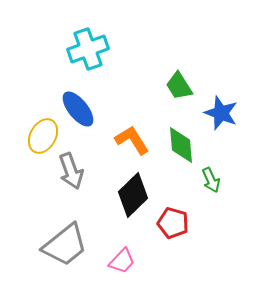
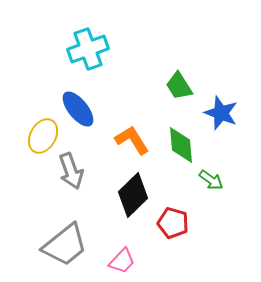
green arrow: rotated 30 degrees counterclockwise
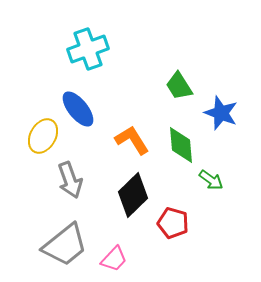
gray arrow: moved 1 px left, 9 px down
pink trapezoid: moved 8 px left, 2 px up
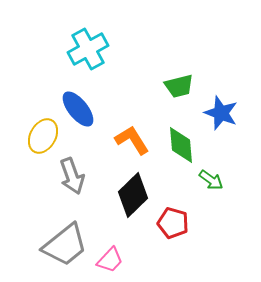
cyan cross: rotated 9 degrees counterclockwise
green trapezoid: rotated 72 degrees counterclockwise
gray arrow: moved 2 px right, 4 px up
pink trapezoid: moved 4 px left, 1 px down
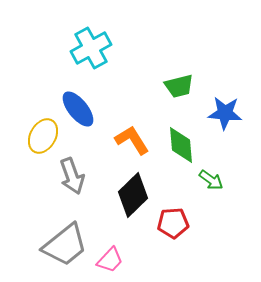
cyan cross: moved 3 px right, 1 px up
blue star: moved 4 px right; rotated 16 degrees counterclockwise
red pentagon: rotated 20 degrees counterclockwise
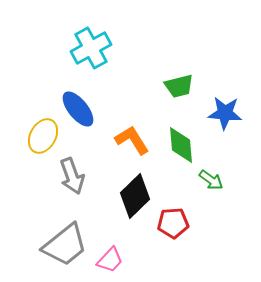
black diamond: moved 2 px right, 1 px down
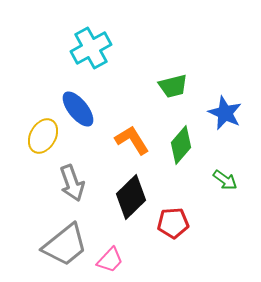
green trapezoid: moved 6 px left
blue star: rotated 20 degrees clockwise
green diamond: rotated 45 degrees clockwise
gray arrow: moved 7 px down
green arrow: moved 14 px right
black diamond: moved 4 px left, 1 px down
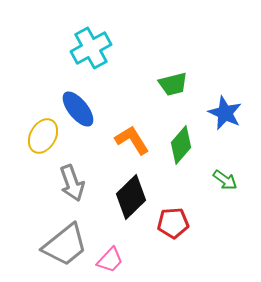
green trapezoid: moved 2 px up
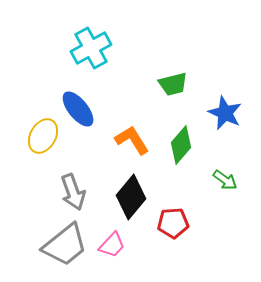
gray arrow: moved 1 px right, 9 px down
black diamond: rotated 6 degrees counterclockwise
pink trapezoid: moved 2 px right, 15 px up
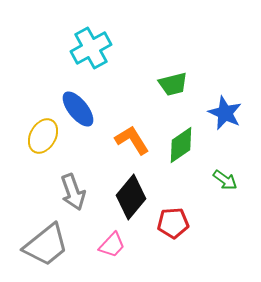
green diamond: rotated 15 degrees clockwise
gray trapezoid: moved 19 px left
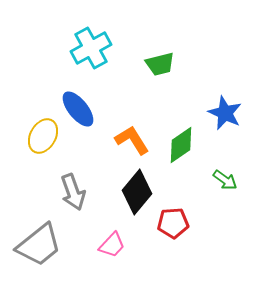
green trapezoid: moved 13 px left, 20 px up
black diamond: moved 6 px right, 5 px up
gray trapezoid: moved 7 px left
